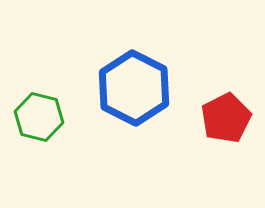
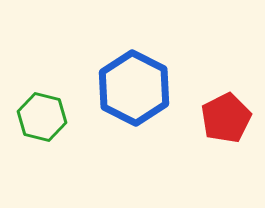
green hexagon: moved 3 px right
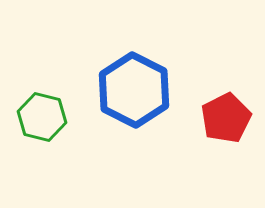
blue hexagon: moved 2 px down
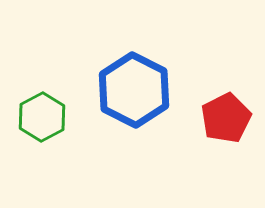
green hexagon: rotated 18 degrees clockwise
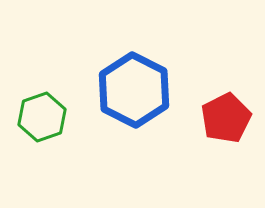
green hexagon: rotated 9 degrees clockwise
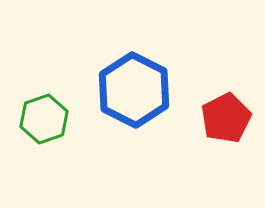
green hexagon: moved 2 px right, 2 px down
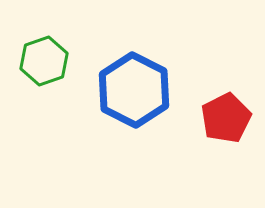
green hexagon: moved 58 px up
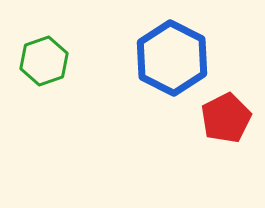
blue hexagon: moved 38 px right, 32 px up
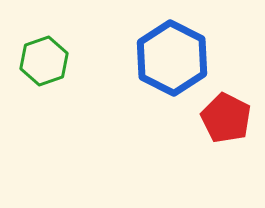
red pentagon: rotated 18 degrees counterclockwise
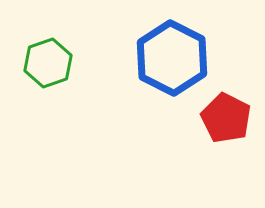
green hexagon: moved 4 px right, 2 px down
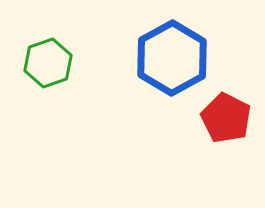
blue hexagon: rotated 4 degrees clockwise
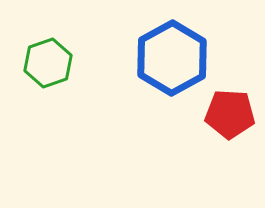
red pentagon: moved 4 px right, 4 px up; rotated 24 degrees counterclockwise
